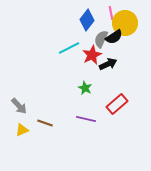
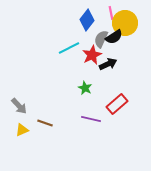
purple line: moved 5 px right
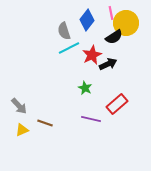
yellow circle: moved 1 px right
gray semicircle: moved 37 px left, 8 px up; rotated 42 degrees counterclockwise
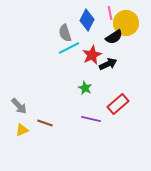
pink line: moved 1 px left
blue diamond: rotated 10 degrees counterclockwise
gray semicircle: moved 1 px right, 2 px down
red rectangle: moved 1 px right
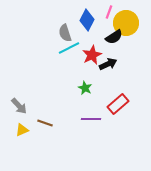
pink line: moved 1 px left, 1 px up; rotated 32 degrees clockwise
purple line: rotated 12 degrees counterclockwise
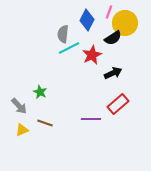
yellow circle: moved 1 px left
gray semicircle: moved 2 px left, 1 px down; rotated 24 degrees clockwise
black semicircle: moved 1 px left, 1 px down
black arrow: moved 5 px right, 9 px down
green star: moved 45 px left, 4 px down
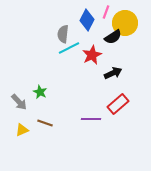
pink line: moved 3 px left
black semicircle: moved 1 px up
gray arrow: moved 4 px up
